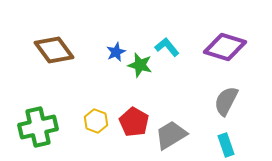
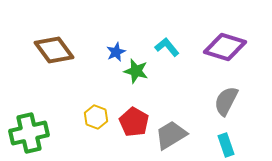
green star: moved 4 px left, 6 px down
yellow hexagon: moved 4 px up
green cross: moved 9 px left, 6 px down
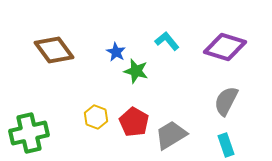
cyan L-shape: moved 6 px up
blue star: rotated 18 degrees counterclockwise
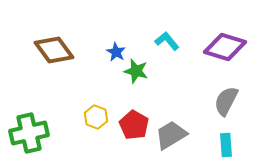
red pentagon: moved 3 px down
cyan rectangle: rotated 15 degrees clockwise
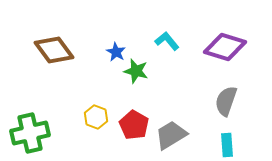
gray semicircle: rotated 8 degrees counterclockwise
green cross: moved 1 px right
cyan rectangle: moved 1 px right
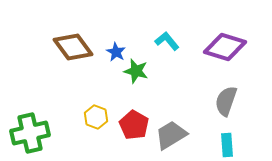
brown diamond: moved 19 px right, 3 px up
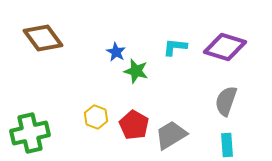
cyan L-shape: moved 8 px right, 6 px down; rotated 45 degrees counterclockwise
brown diamond: moved 30 px left, 9 px up
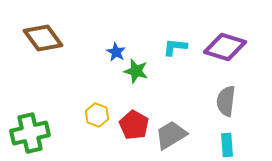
gray semicircle: rotated 12 degrees counterclockwise
yellow hexagon: moved 1 px right, 2 px up
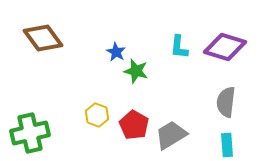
cyan L-shape: moved 4 px right; rotated 90 degrees counterclockwise
gray semicircle: moved 1 px down
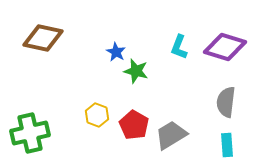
brown diamond: rotated 42 degrees counterclockwise
cyan L-shape: rotated 15 degrees clockwise
